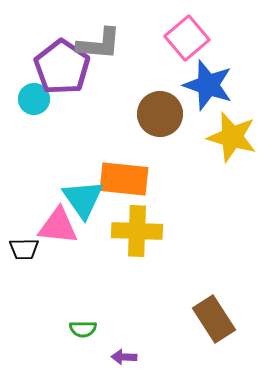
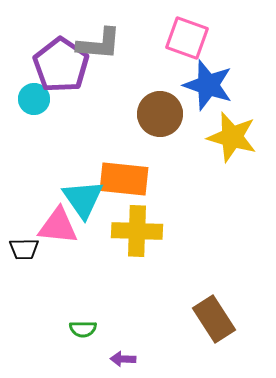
pink square: rotated 30 degrees counterclockwise
purple pentagon: moved 1 px left, 2 px up
purple arrow: moved 1 px left, 2 px down
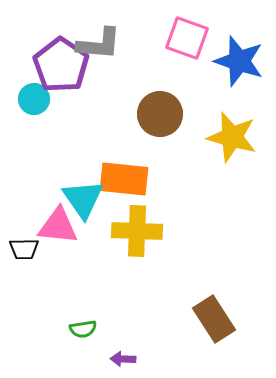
blue star: moved 31 px right, 24 px up
green semicircle: rotated 8 degrees counterclockwise
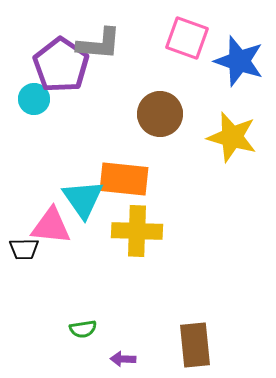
pink triangle: moved 7 px left
brown rectangle: moved 19 px left, 26 px down; rotated 27 degrees clockwise
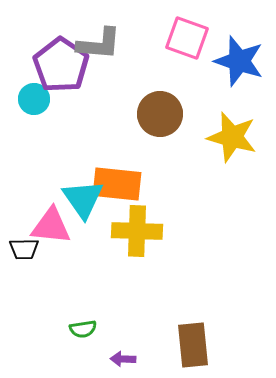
orange rectangle: moved 7 px left, 5 px down
brown rectangle: moved 2 px left
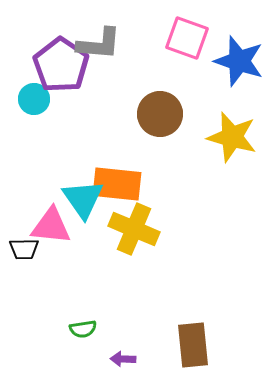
yellow cross: moved 3 px left, 2 px up; rotated 21 degrees clockwise
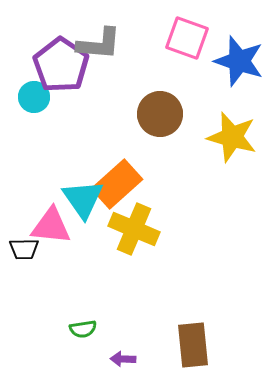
cyan circle: moved 2 px up
orange rectangle: rotated 48 degrees counterclockwise
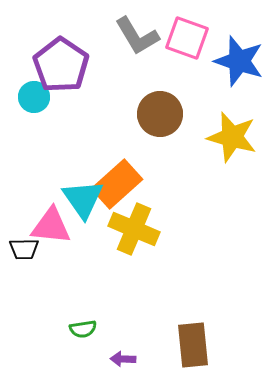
gray L-shape: moved 38 px right, 8 px up; rotated 54 degrees clockwise
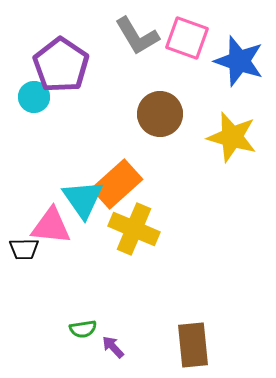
purple arrow: moved 10 px left, 12 px up; rotated 45 degrees clockwise
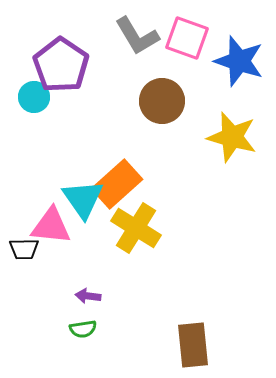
brown circle: moved 2 px right, 13 px up
yellow cross: moved 2 px right, 1 px up; rotated 9 degrees clockwise
purple arrow: moved 25 px left, 51 px up; rotated 40 degrees counterclockwise
